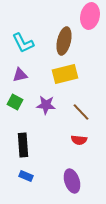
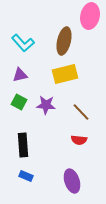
cyan L-shape: rotated 15 degrees counterclockwise
green square: moved 4 px right
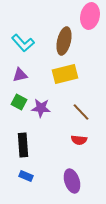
purple star: moved 5 px left, 3 px down
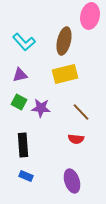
cyan L-shape: moved 1 px right, 1 px up
red semicircle: moved 3 px left, 1 px up
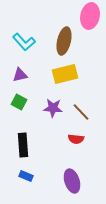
purple star: moved 12 px right
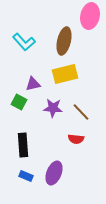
purple triangle: moved 13 px right, 9 px down
purple ellipse: moved 18 px left, 8 px up; rotated 40 degrees clockwise
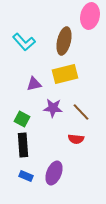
purple triangle: moved 1 px right
green square: moved 3 px right, 17 px down
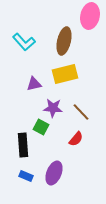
green square: moved 19 px right, 8 px down
red semicircle: rotated 56 degrees counterclockwise
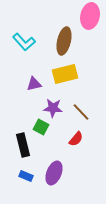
black rectangle: rotated 10 degrees counterclockwise
